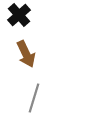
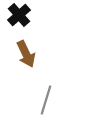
gray line: moved 12 px right, 2 px down
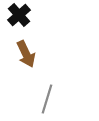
gray line: moved 1 px right, 1 px up
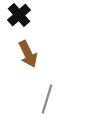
brown arrow: moved 2 px right
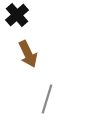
black cross: moved 2 px left
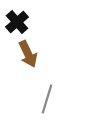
black cross: moved 7 px down
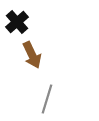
brown arrow: moved 4 px right, 1 px down
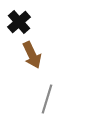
black cross: moved 2 px right
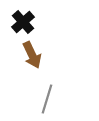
black cross: moved 4 px right
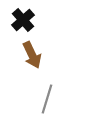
black cross: moved 2 px up
